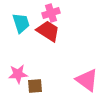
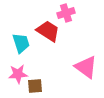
pink cross: moved 15 px right
cyan trapezoid: moved 20 px down
pink triangle: moved 1 px left, 13 px up
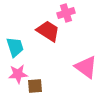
cyan trapezoid: moved 6 px left, 4 px down
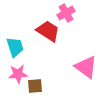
pink cross: rotated 12 degrees counterclockwise
